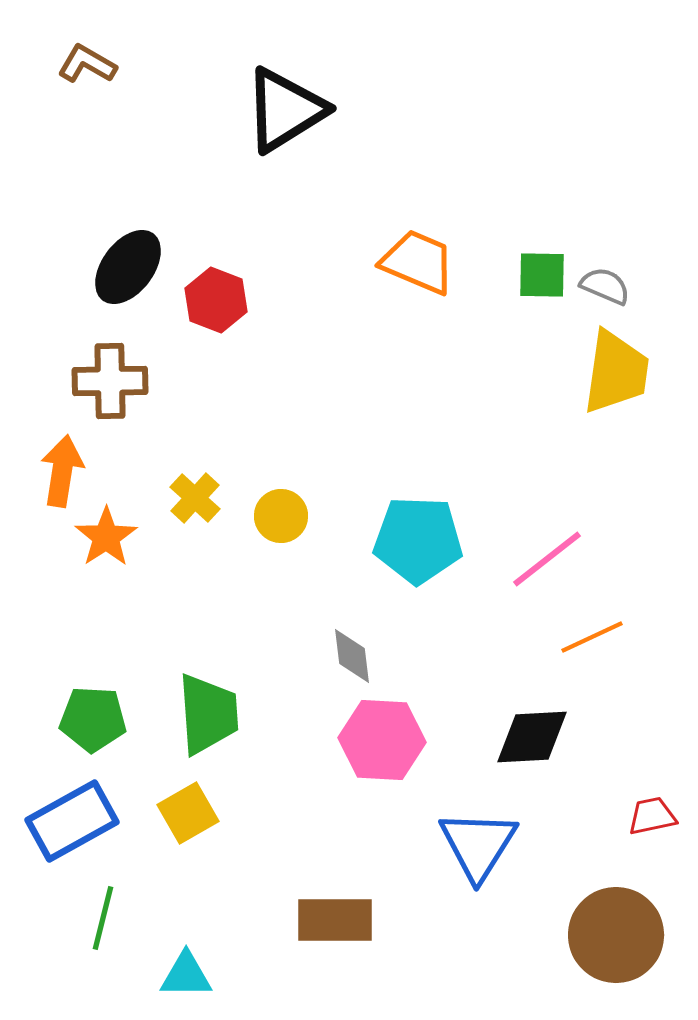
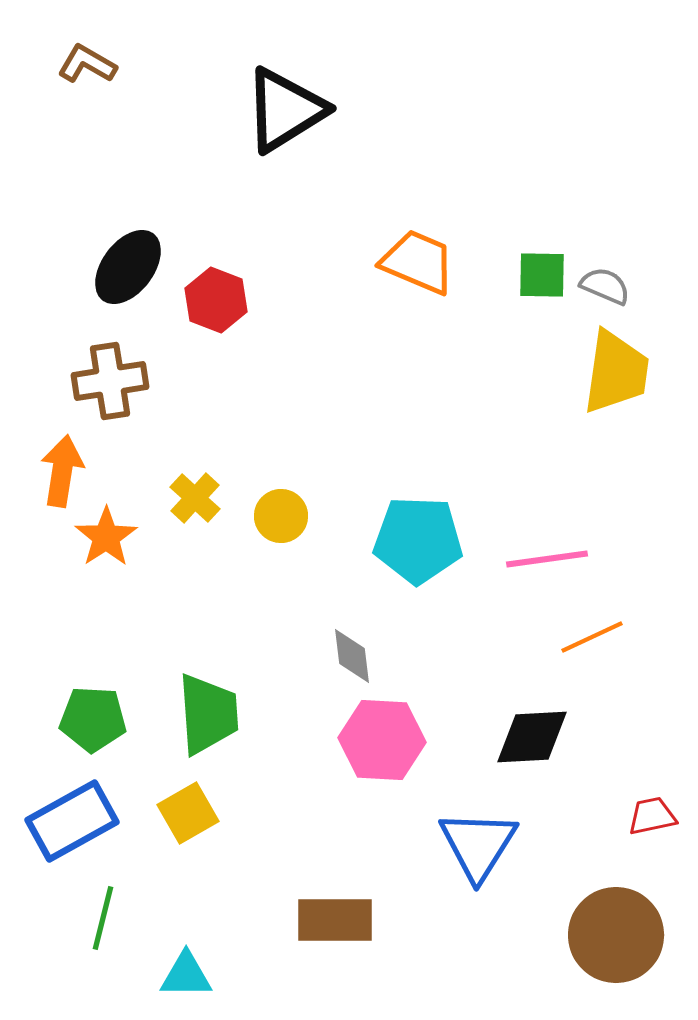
brown cross: rotated 8 degrees counterclockwise
pink line: rotated 30 degrees clockwise
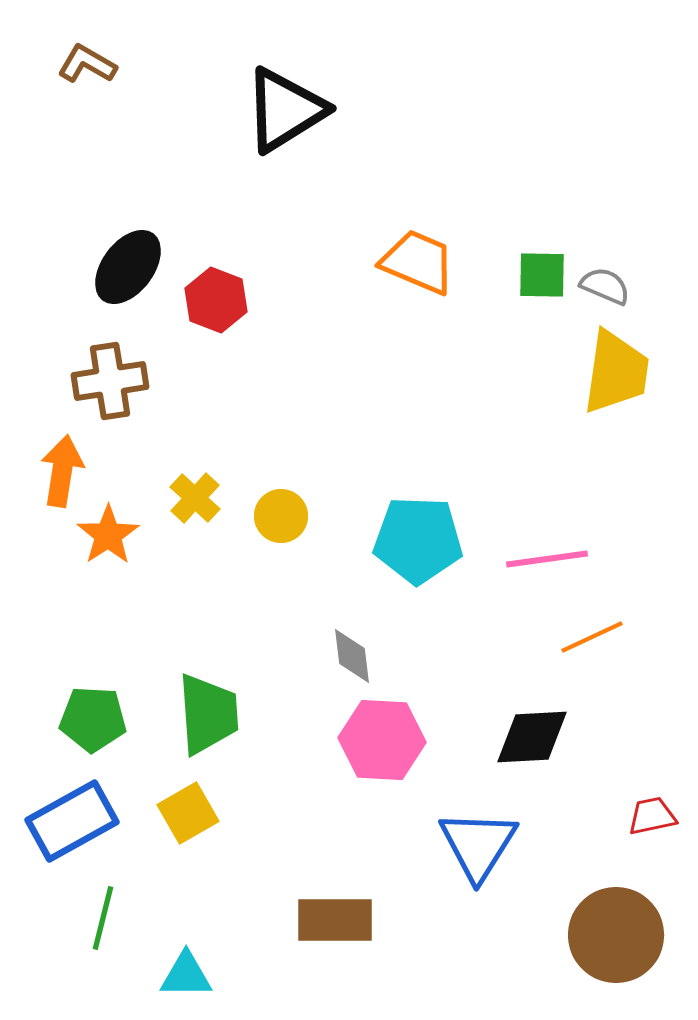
orange star: moved 2 px right, 2 px up
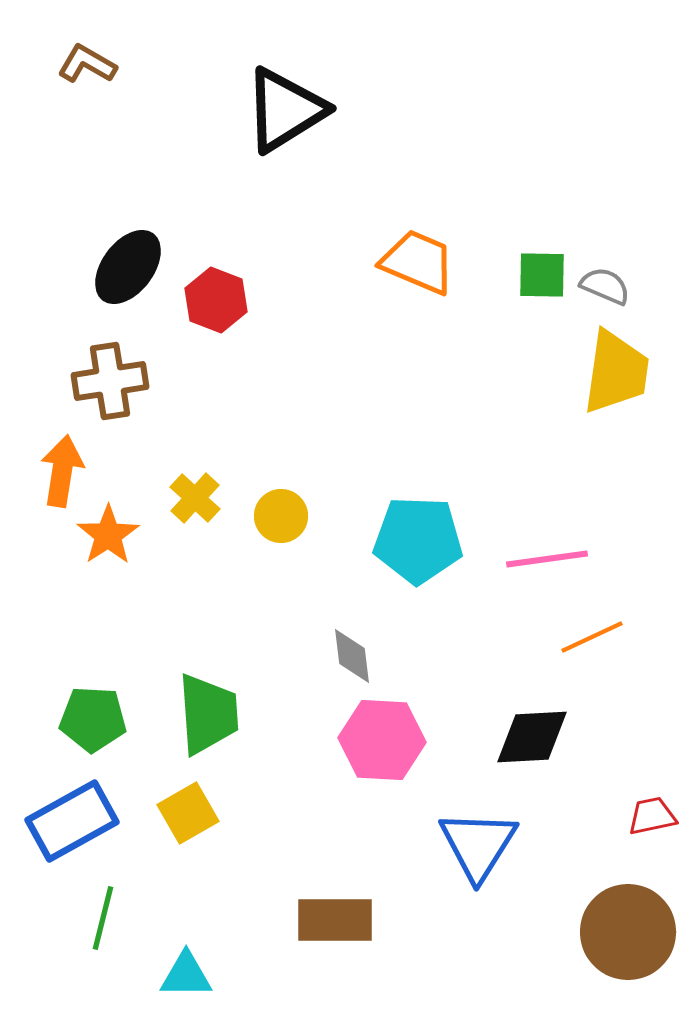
brown circle: moved 12 px right, 3 px up
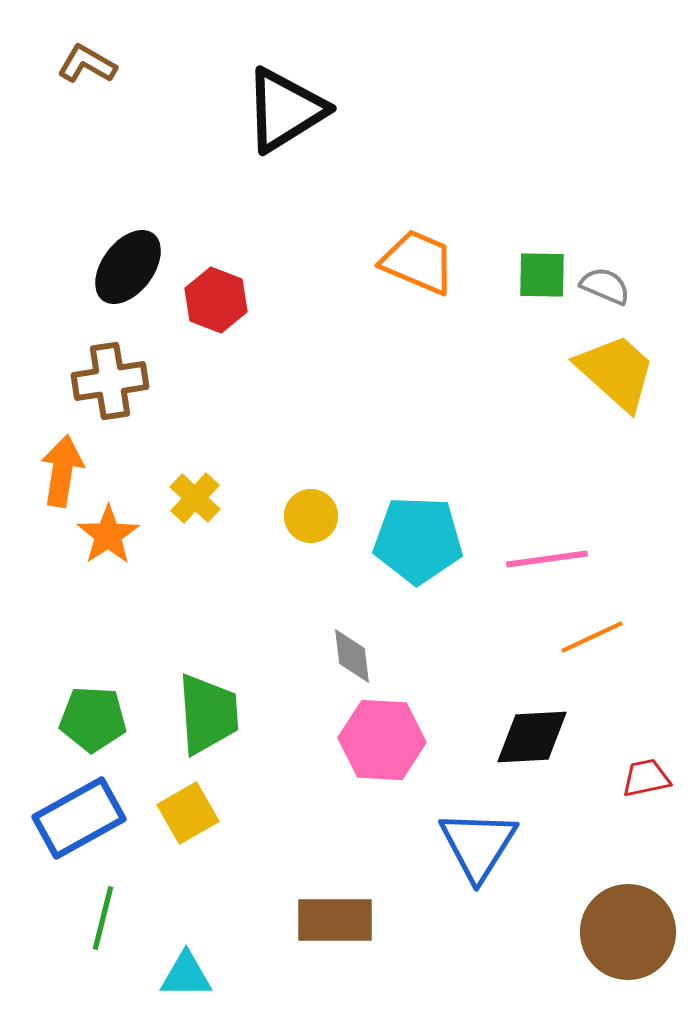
yellow trapezoid: rotated 56 degrees counterclockwise
yellow circle: moved 30 px right
red trapezoid: moved 6 px left, 38 px up
blue rectangle: moved 7 px right, 3 px up
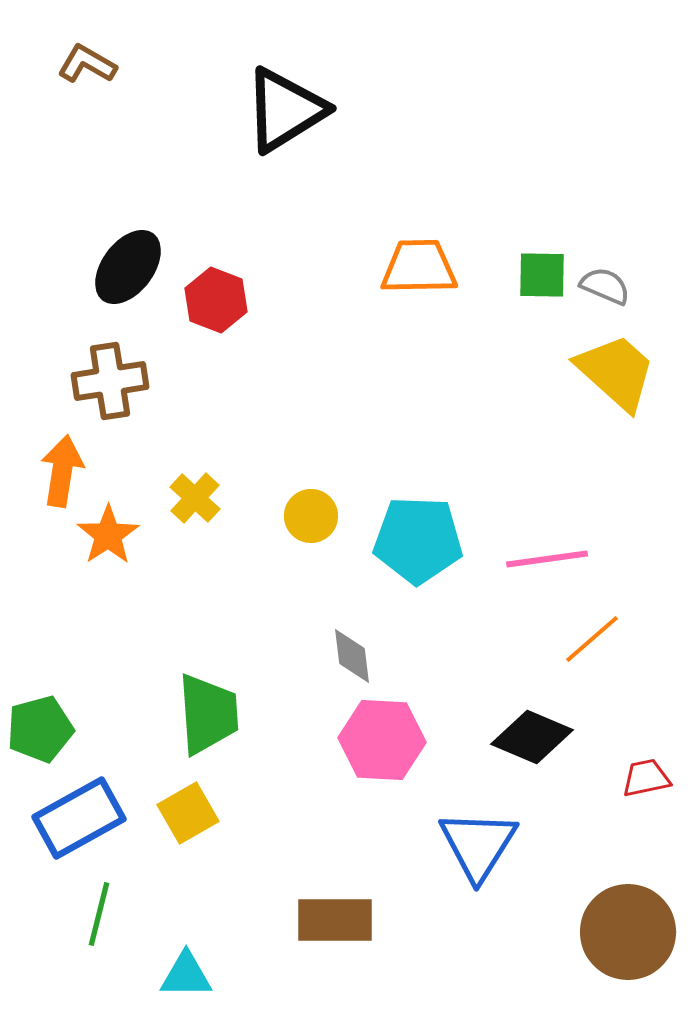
orange trapezoid: moved 1 px right, 5 px down; rotated 24 degrees counterclockwise
orange line: moved 2 px down; rotated 16 degrees counterclockwise
green pentagon: moved 53 px left, 10 px down; rotated 18 degrees counterclockwise
black diamond: rotated 26 degrees clockwise
green line: moved 4 px left, 4 px up
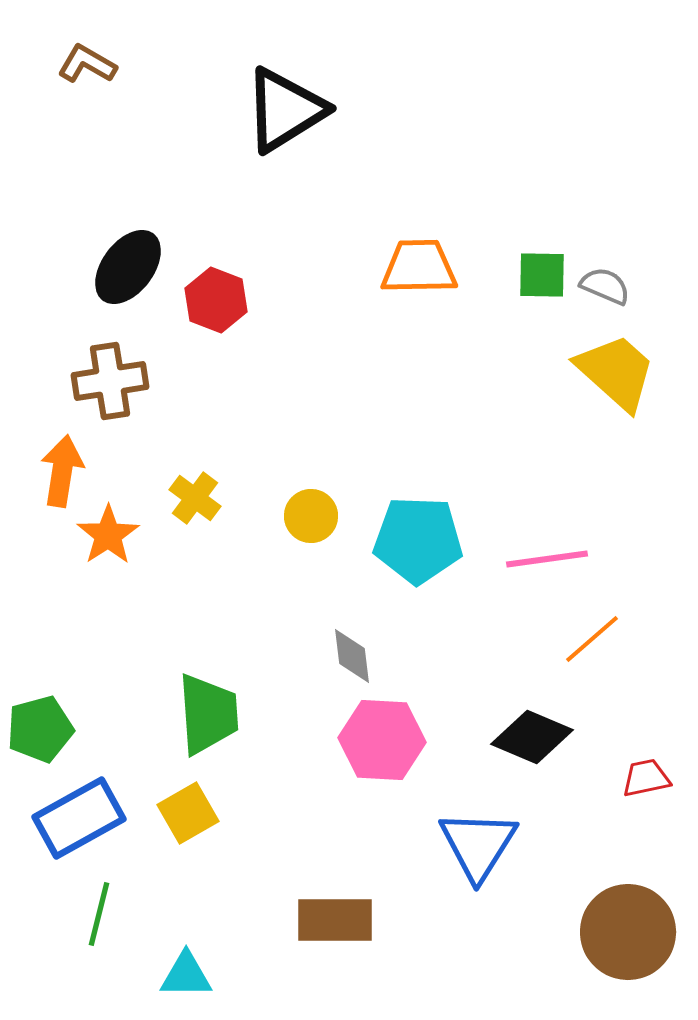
yellow cross: rotated 6 degrees counterclockwise
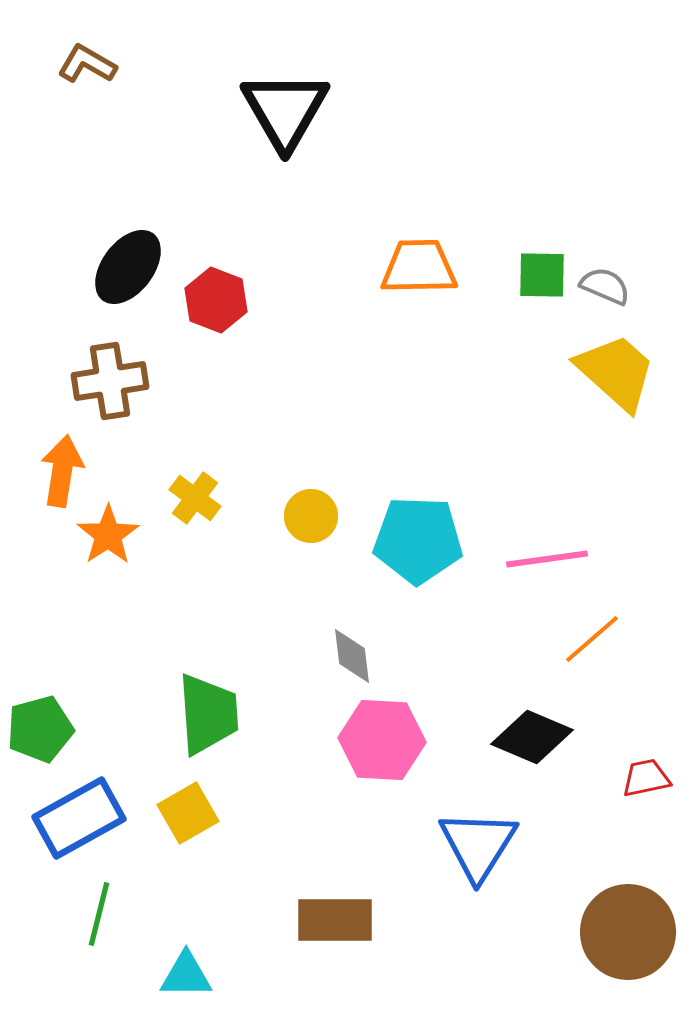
black triangle: rotated 28 degrees counterclockwise
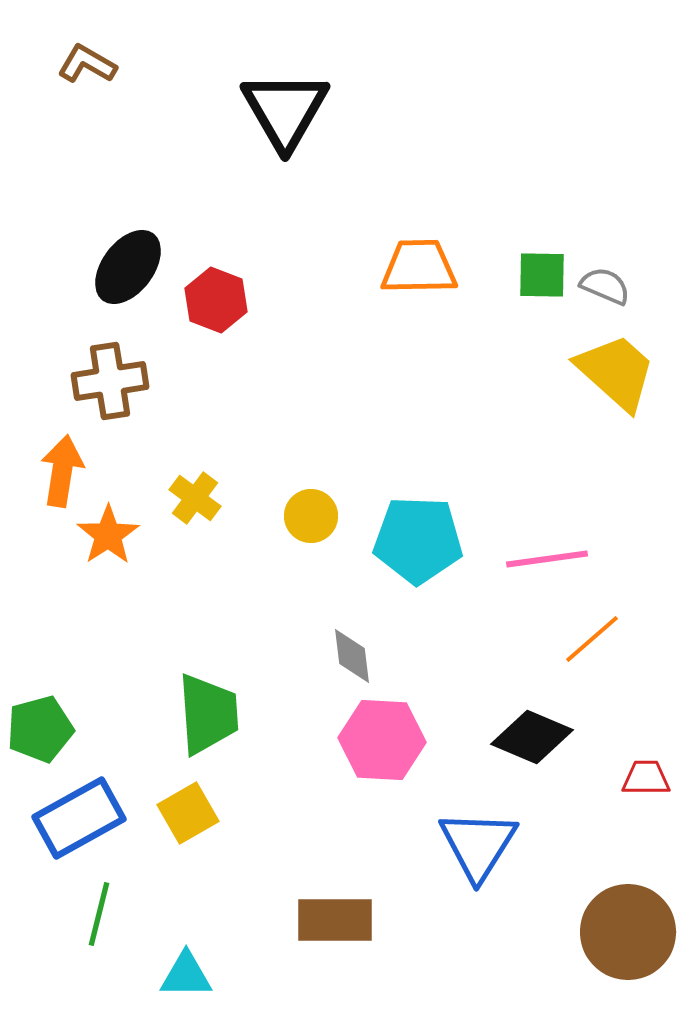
red trapezoid: rotated 12 degrees clockwise
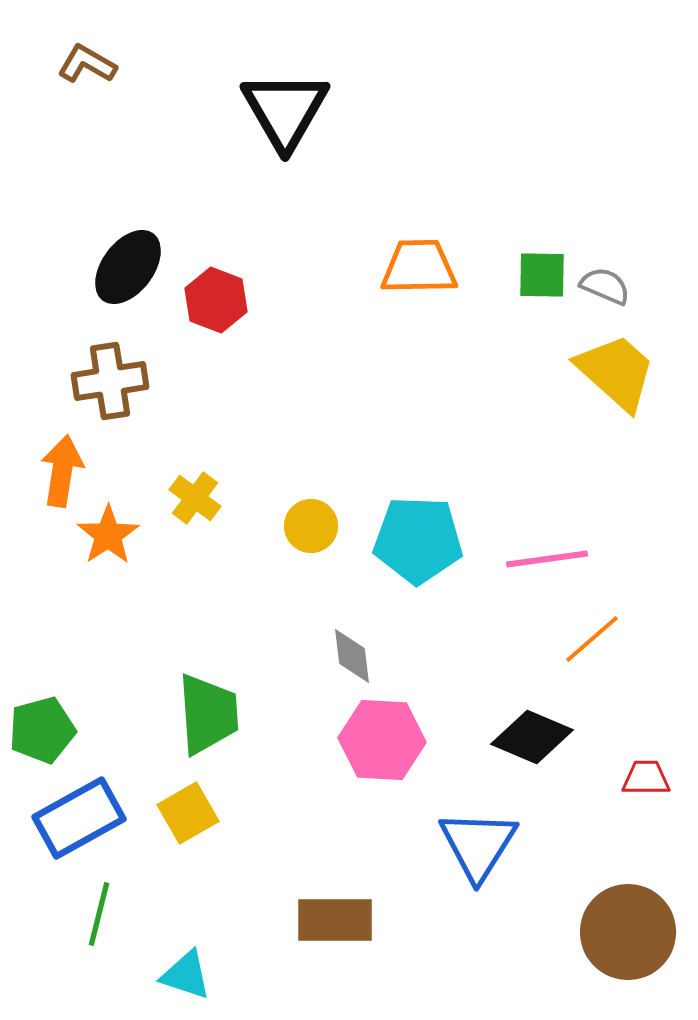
yellow circle: moved 10 px down
green pentagon: moved 2 px right, 1 px down
cyan triangle: rotated 18 degrees clockwise
